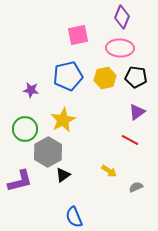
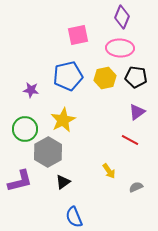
yellow arrow: rotated 21 degrees clockwise
black triangle: moved 7 px down
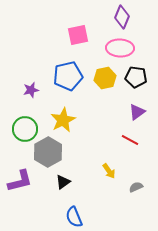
purple star: rotated 21 degrees counterclockwise
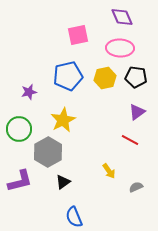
purple diamond: rotated 45 degrees counterclockwise
purple star: moved 2 px left, 2 px down
green circle: moved 6 px left
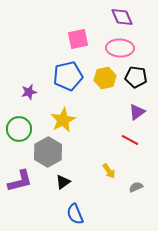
pink square: moved 4 px down
blue semicircle: moved 1 px right, 3 px up
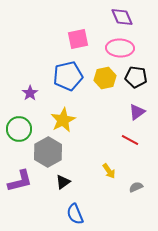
purple star: moved 1 px right, 1 px down; rotated 21 degrees counterclockwise
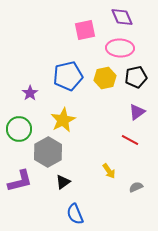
pink square: moved 7 px right, 9 px up
black pentagon: rotated 20 degrees counterclockwise
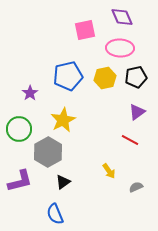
blue semicircle: moved 20 px left
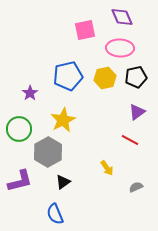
yellow arrow: moved 2 px left, 3 px up
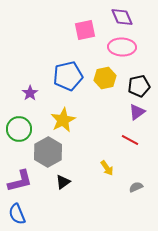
pink ellipse: moved 2 px right, 1 px up
black pentagon: moved 3 px right, 9 px down
blue semicircle: moved 38 px left
